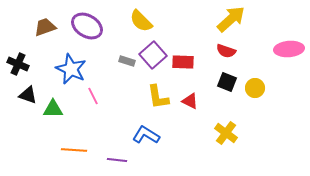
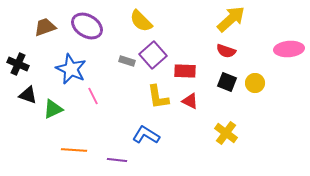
red rectangle: moved 2 px right, 9 px down
yellow circle: moved 5 px up
green triangle: rotated 25 degrees counterclockwise
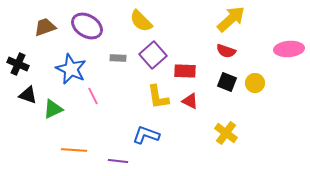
gray rectangle: moved 9 px left, 3 px up; rotated 14 degrees counterclockwise
blue L-shape: rotated 12 degrees counterclockwise
purple line: moved 1 px right, 1 px down
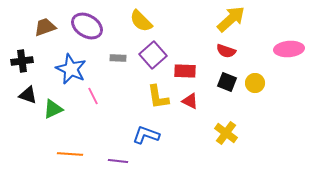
black cross: moved 4 px right, 3 px up; rotated 30 degrees counterclockwise
orange line: moved 4 px left, 4 px down
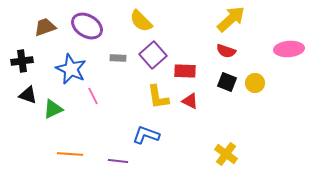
yellow cross: moved 21 px down
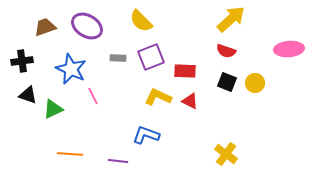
purple square: moved 2 px left, 2 px down; rotated 20 degrees clockwise
yellow L-shape: rotated 124 degrees clockwise
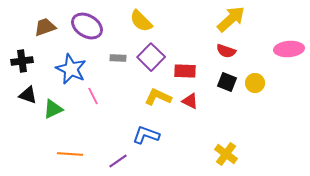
purple square: rotated 24 degrees counterclockwise
purple line: rotated 42 degrees counterclockwise
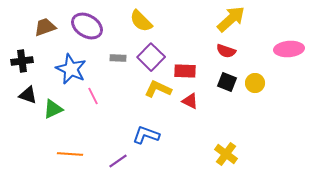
yellow L-shape: moved 8 px up
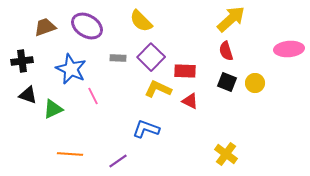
red semicircle: rotated 54 degrees clockwise
blue L-shape: moved 6 px up
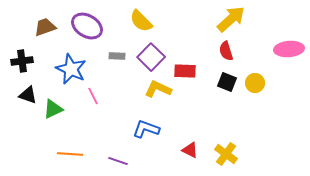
gray rectangle: moved 1 px left, 2 px up
red triangle: moved 49 px down
purple line: rotated 54 degrees clockwise
